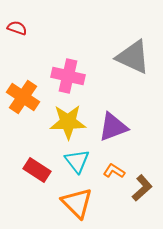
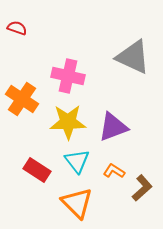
orange cross: moved 1 px left, 2 px down
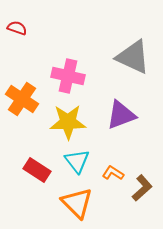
purple triangle: moved 8 px right, 12 px up
orange L-shape: moved 1 px left, 2 px down
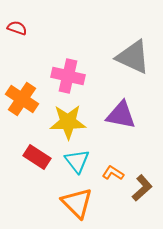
purple triangle: rotated 32 degrees clockwise
red rectangle: moved 13 px up
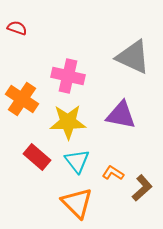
red rectangle: rotated 8 degrees clockwise
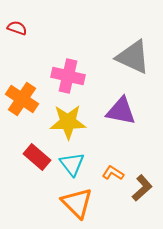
purple triangle: moved 4 px up
cyan triangle: moved 5 px left, 3 px down
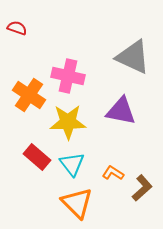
orange cross: moved 7 px right, 4 px up
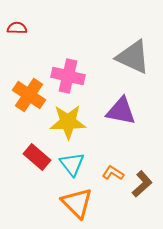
red semicircle: rotated 18 degrees counterclockwise
brown L-shape: moved 4 px up
